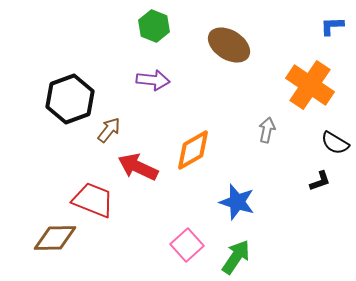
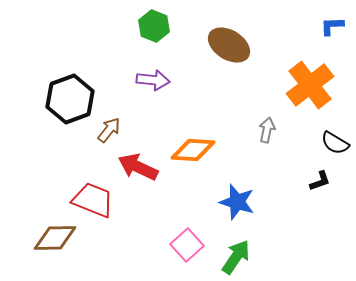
orange cross: rotated 18 degrees clockwise
orange diamond: rotated 33 degrees clockwise
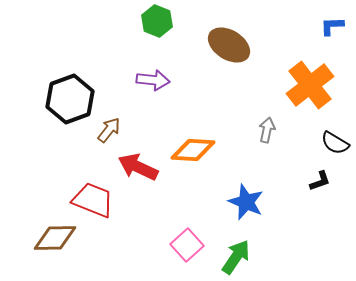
green hexagon: moved 3 px right, 5 px up
blue star: moved 9 px right; rotated 6 degrees clockwise
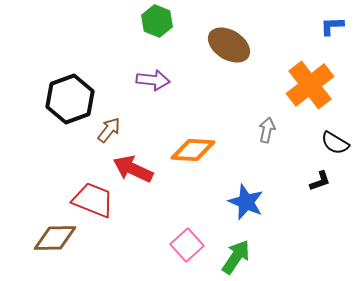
red arrow: moved 5 px left, 2 px down
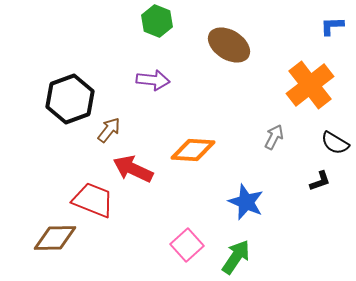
gray arrow: moved 7 px right, 7 px down; rotated 15 degrees clockwise
